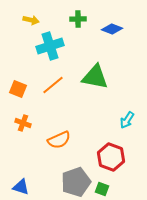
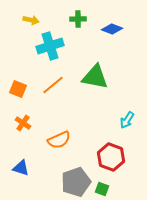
orange cross: rotated 14 degrees clockwise
blue triangle: moved 19 px up
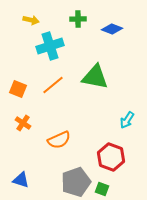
blue triangle: moved 12 px down
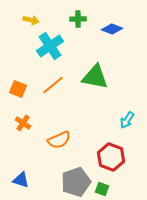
cyan cross: rotated 16 degrees counterclockwise
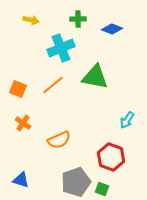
cyan cross: moved 11 px right, 2 px down; rotated 12 degrees clockwise
